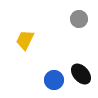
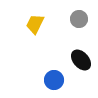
yellow trapezoid: moved 10 px right, 16 px up
black ellipse: moved 14 px up
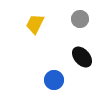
gray circle: moved 1 px right
black ellipse: moved 1 px right, 3 px up
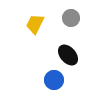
gray circle: moved 9 px left, 1 px up
black ellipse: moved 14 px left, 2 px up
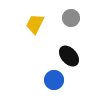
black ellipse: moved 1 px right, 1 px down
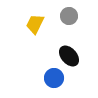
gray circle: moved 2 px left, 2 px up
blue circle: moved 2 px up
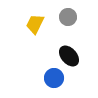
gray circle: moved 1 px left, 1 px down
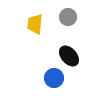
yellow trapezoid: rotated 20 degrees counterclockwise
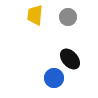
yellow trapezoid: moved 9 px up
black ellipse: moved 1 px right, 3 px down
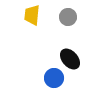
yellow trapezoid: moved 3 px left
